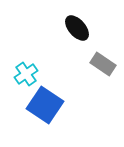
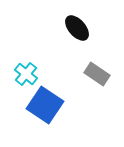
gray rectangle: moved 6 px left, 10 px down
cyan cross: rotated 15 degrees counterclockwise
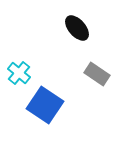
cyan cross: moved 7 px left, 1 px up
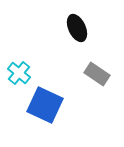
black ellipse: rotated 16 degrees clockwise
blue square: rotated 9 degrees counterclockwise
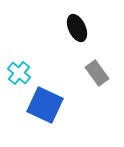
gray rectangle: moved 1 px up; rotated 20 degrees clockwise
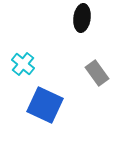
black ellipse: moved 5 px right, 10 px up; rotated 32 degrees clockwise
cyan cross: moved 4 px right, 9 px up
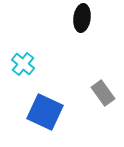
gray rectangle: moved 6 px right, 20 px down
blue square: moved 7 px down
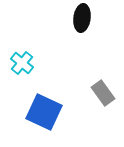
cyan cross: moved 1 px left, 1 px up
blue square: moved 1 px left
